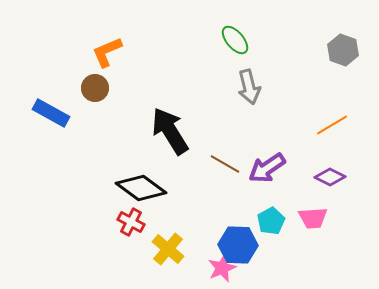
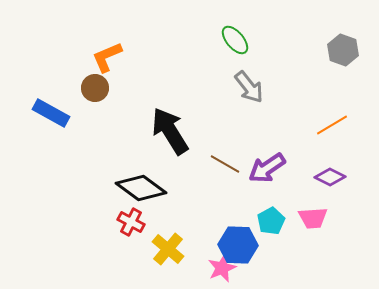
orange L-shape: moved 5 px down
gray arrow: rotated 24 degrees counterclockwise
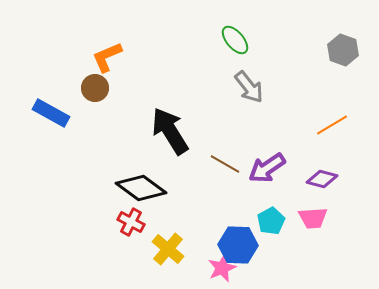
purple diamond: moved 8 px left, 2 px down; rotated 12 degrees counterclockwise
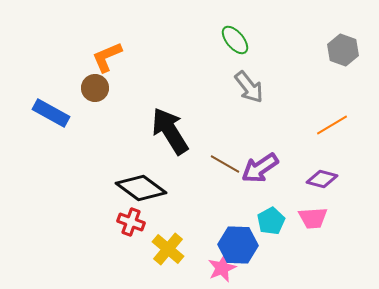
purple arrow: moved 7 px left
red cross: rotated 8 degrees counterclockwise
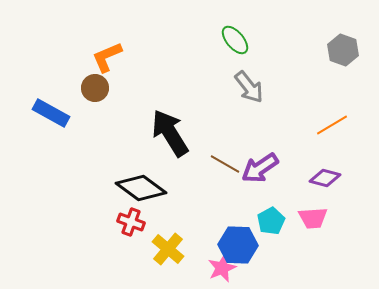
black arrow: moved 2 px down
purple diamond: moved 3 px right, 1 px up
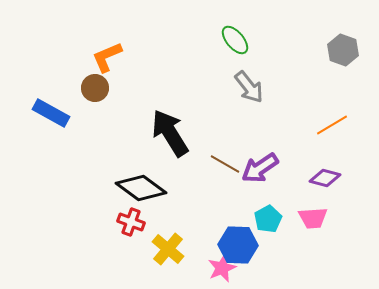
cyan pentagon: moved 3 px left, 2 px up
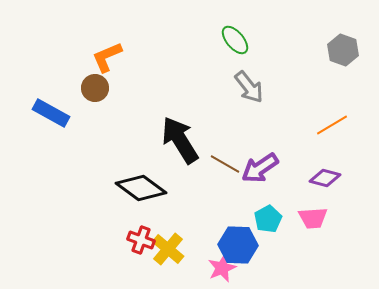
black arrow: moved 10 px right, 7 px down
red cross: moved 10 px right, 18 px down
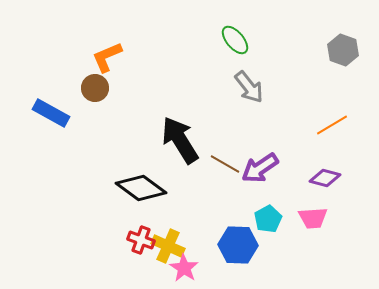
yellow cross: moved 3 px up; rotated 16 degrees counterclockwise
pink star: moved 38 px left; rotated 16 degrees counterclockwise
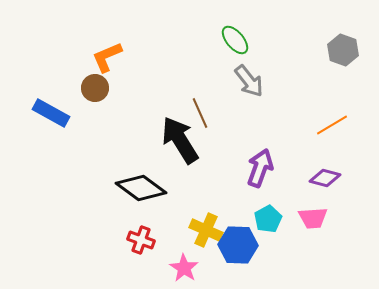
gray arrow: moved 6 px up
brown line: moved 25 px left, 51 px up; rotated 36 degrees clockwise
purple arrow: rotated 144 degrees clockwise
yellow cross: moved 38 px right, 16 px up
